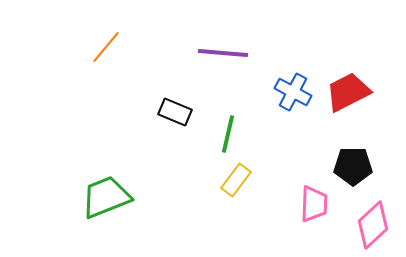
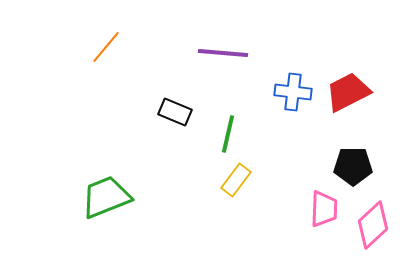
blue cross: rotated 21 degrees counterclockwise
pink trapezoid: moved 10 px right, 5 px down
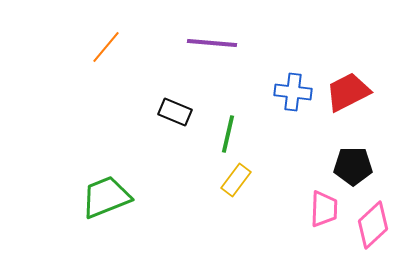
purple line: moved 11 px left, 10 px up
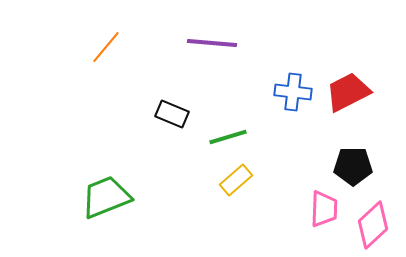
black rectangle: moved 3 px left, 2 px down
green line: moved 3 px down; rotated 60 degrees clockwise
yellow rectangle: rotated 12 degrees clockwise
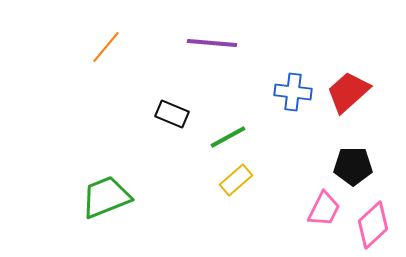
red trapezoid: rotated 15 degrees counterclockwise
green line: rotated 12 degrees counterclockwise
pink trapezoid: rotated 24 degrees clockwise
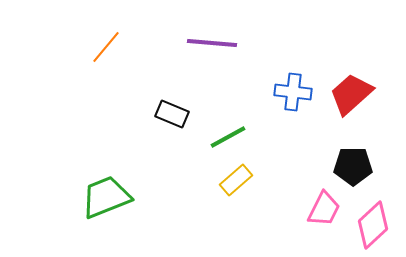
red trapezoid: moved 3 px right, 2 px down
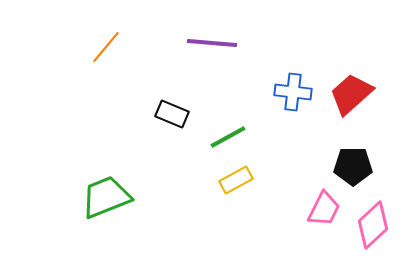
yellow rectangle: rotated 12 degrees clockwise
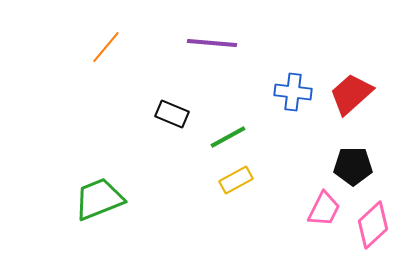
green trapezoid: moved 7 px left, 2 px down
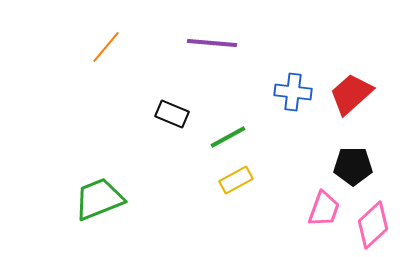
pink trapezoid: rotated 6 degrees counterclockwise
